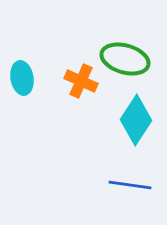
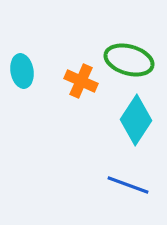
green ellipse: moved 4 px right, 1 px down
cyan ellipse: moved 7 px up
blue line: moved 2 px left; rotated 12 degrees clockwise
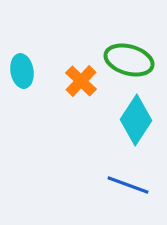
orange cross: rotated 20 degrees clockwise
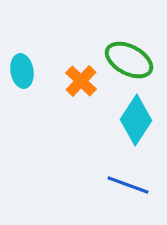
green ellipse: rotated 12 degrees clockwise
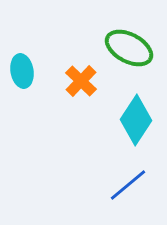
green ellipse: moved 12 px up
blue line: rotated 60 degrees counterclockwise
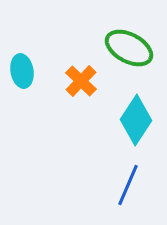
blue line: rotated 27 degrees counterclockwise
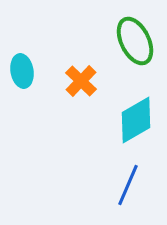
green ellipse: moved 6 px right, 7 px up; rotated 36 degrees clockwise
cyan diamond: rotated 27 degrees clockwise
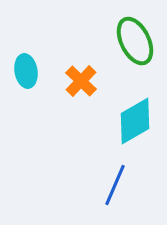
cyan ellipse: moved 4 px right
cyan diamond: moved 1 px left, 1 px down
blue line: moved 13 px left
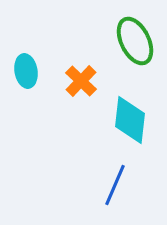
cyan diamond: moved 5 px left, 1 px up; rotated 54 degrees counterclockwise
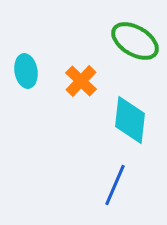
green ellipse: rotated 33 degrees counterclockwise
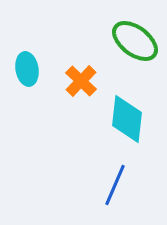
green ellipse: rotated 6 degrees clockwise
cyan ellipse: moved 1 px right, 2 px up
cyan diamond: moved 3 px left, 1 px up
